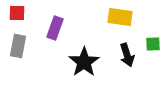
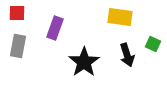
green square: rotated 28 degrees clockwise
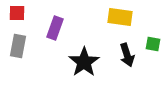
green square: rotated 14 degrees counterclockwise
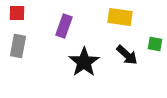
purple rectangle: moved 9 px right, 2 px up
green square: moved 2 px right
black arrow: rotated 30 degrees counterclockwise
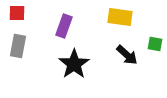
black star: moved 10 px left, 2 px down
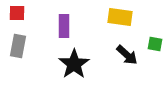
purple rectangle: rotated 20 degrees counterclockwise
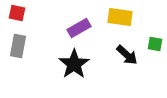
red square: rotated 12 degrees clockwise
purple rectangle: moved 15 px right, 2 px down; rotated 60 degrees clockwise
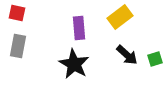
yellow rectangle: rotated 45 degrees counterclockwise
purple rectangle: rotated 65 degrees counterclockwise
green square: moved 15 px down; rotated 28 degrees counterclockwise
black star: rotated 8 degrees counterclockwise
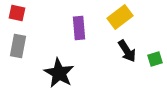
black arrow: moved 4 px up; rotated 15 degrees clockwise
black star: moved 15 px left, 9 px down
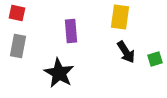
yellow rectangle: rotated 45 degrees counterclockwise
purple rectangle: moved 8 px left, 3 px down
black arrow: moved 1 px left, 1 px down
